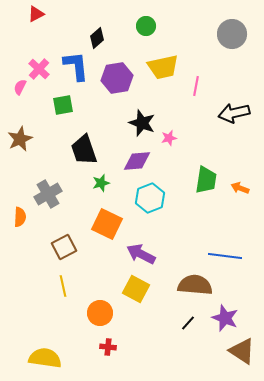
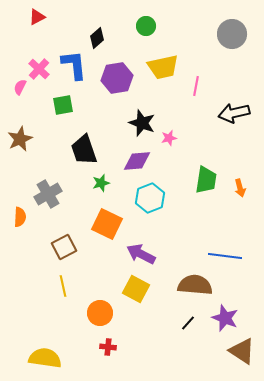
red triangle: moved 1 px right, 3 px down
blue L-shape: moved 2 px left, 1 px up
orange arrow: rotated 126 degrees counterclockwise
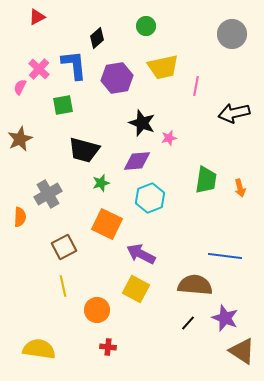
black trapezoid: rotated 56 degrees counterclockwise
orange circle: moved 3 px left, 3 px up
yellow semicircle: moved 6 px left, 9 px up
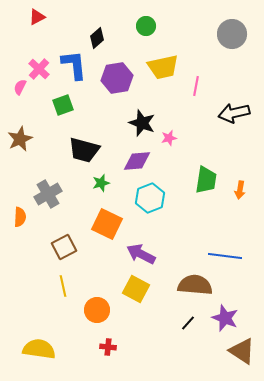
green square: rotated 10 degrees counterclockwise
orange arrow: moved 2 px down; rotated 24 degrees clockwise
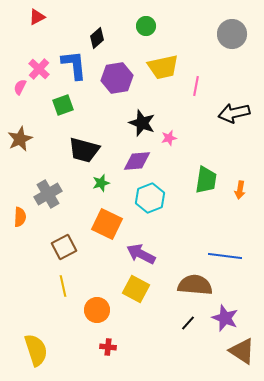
yellow semicircle: moved 3 px left, 1 px down; rotated 64 degrees clockwise
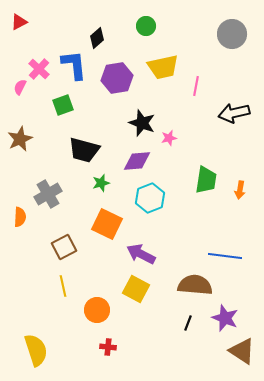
red triangle: moved 18 px left, 5 px down
black line: rotated 21 degrees counterclockwise
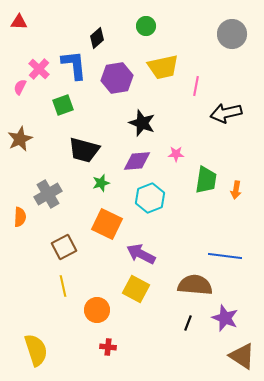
red triangle: rotated 30 degrees clockwise
black arrow: moved 8 px left
pink star: moved 7 px right, 16 px down; rotated 14 degrees clockwise
orange arrow: moved 4 px left
brown triangle: moved 5 px down
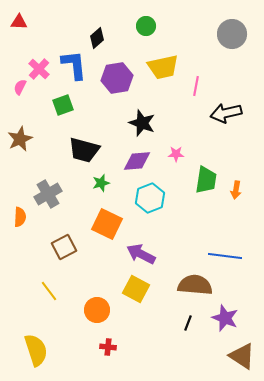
yellow line: moved 14 px left, 5 px down; rotated 25 degrees counterclockwise
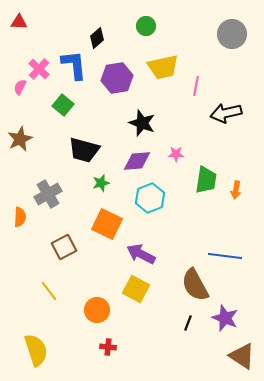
green square: rotated 30 degrees counterclockwise
brown semicircle: rotated 124 degrees counterclockwise
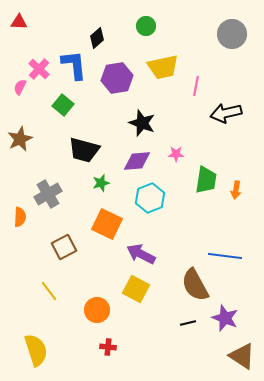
black line: rotated 56 degrees clockwise
